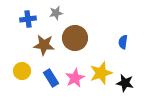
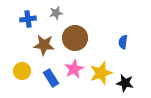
pink star: moved 1 px left, 9 px up
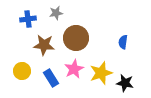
brown circle: moved 1 px right
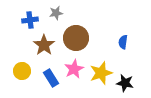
blue cross: moved 2 px right, 1 px down
brown star: rotated 30 degrees clockwise
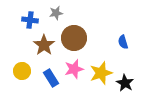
blue cross: rotated 14 degrees clockwise
brown circle: moved 2 px left
blue semicircle: rotated 24 degrees counterclockwise
pink star: rotated 12 degrees clockwise
black star: rotated 18 degrees clockwise
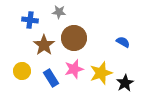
gray star: moved 3 px right, 1 px up; rotated 16 degrees clockwise
blue semicircle: rotated 136 degrees clockwise
black star: rotated 12 degrees clockwise
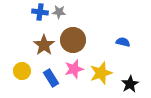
blue cross: moved 10 px right, 8 px up
brown circle: moved 1 px left, 2 px down
blue semicircle: rotated 16 degrees counterclockwise
black star: moved 5 px right, 1 px down
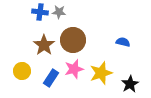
blue rectangle: rotated 66 degrees clockwise
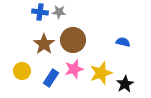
brown star: moved 1 px up
black star: moved 5 px left
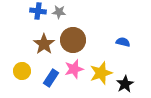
blue cross: moved 2 px left, 1 px up
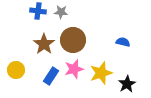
gray star: moved 2 px right
yellow circle: moved 6 px left, 1 px up
blue rectangle: moved 2 px up
black star: moved 2 px right
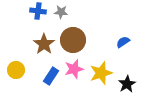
blue semicircle: rotated 48 degrees counterclockwise
